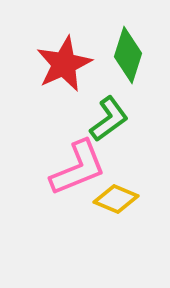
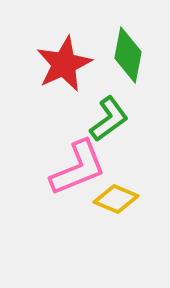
green diamond: rotated 6 degrees counterclockwise
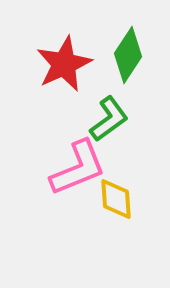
green diamond: rotated 22 degrees clockwise
yellow diamond: rotated 63 degrees clockwise
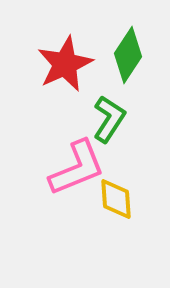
red star: moved 1 px right
green L-shape: rotated 21 degrees counterclockwise
pink L-shape: moved 1 px left
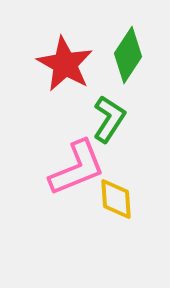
red star: rotated 18 degrees counterclockwise
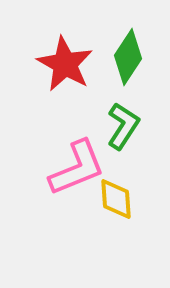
green diamond: moved 2 px down
green L-shape: moved 14 px right, 7 px down
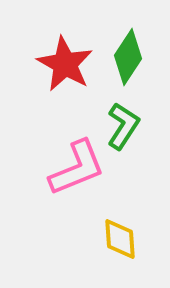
yellow diamond: moved 4 px right, 40 px down
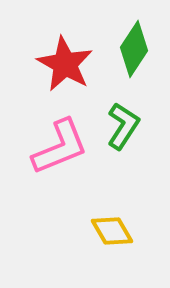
green diamond: moved 6 px right, 8 px up
pink L-shape: moved 17 px left, 21 px up
yellow diamond: moved 8 px left, 8 px up; rotated 27 degrees counterclockwise
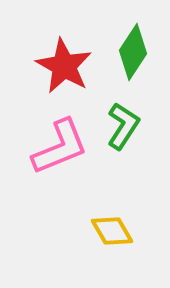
green diamond: moved 1 px left, 3 px down
red star: moved 1 px left, 2 px down
